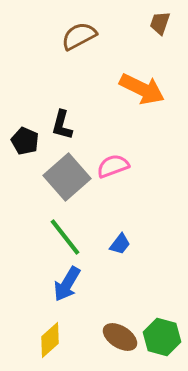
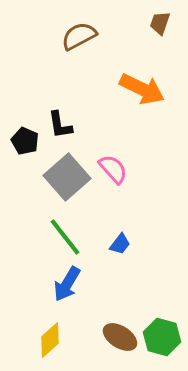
black L-shape: moved 2 px left; rotated 24 degrees counterclockwise
pink semicircle: moved 3 px down; rotated 68 degrees clockwise
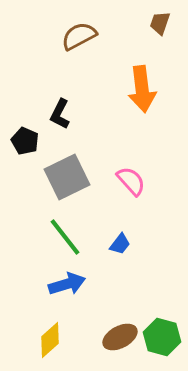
orange arrow: rotated 57 degrees clockwise
black L-shape: moved 11 px up; rotated 36 degrees clockwise
pink semicircle: moved 18 px right, 12 px down
gray square: rotated 15 degrees clockwise
blue arrow: rotated 138 degrees counterclockwise
brown ellipse: rotated 60 degrees counterclockwise
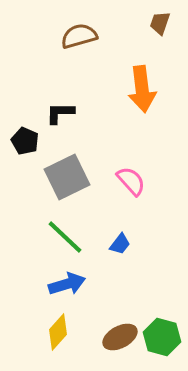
brown semicircle: rotated 12 degrees clockwise
black L-shape: moved 1 px up; rotated 64 degrees clockwise
green line: rotated 9 degrees counterclockwise
yellow diamond: moved 8 px right, 8 px up; rotated 6 degrees counterclockwise
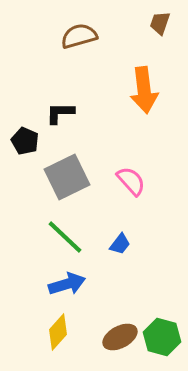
orange arrow: moved 2 px right, 1 px down
